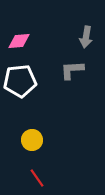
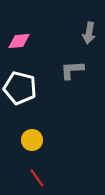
gray arrow: moved 3 px right, 4 px up
white pentagon: moved 7 px down; rotated 20 degrees clockwise
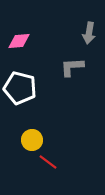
gray L-shape: moved 3 px up
red line: moved 11 px right, 16 px up; rotated 18 degrees counterclockwise
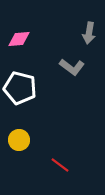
pink diamond: moved 2 px up
gray L-shape: rotated 140 degrees counterclockwise
yellow circle: moved 13 px left
red line: moved 12 px right, 3 px down
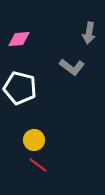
yellow circle: moved 15 px right
red line: moved 22 px left
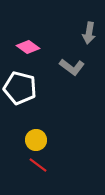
pink diamond: moved 9 px right, 8 px down; rotated 40 degrees clockwise
yellow circle: moved 2 px right
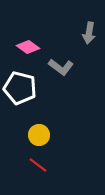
gray L-shape: moved 11 px left
yellow circle: moved 3 px right, 5 px up
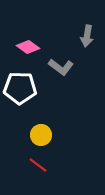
gray arrow: moved 2 px left, 3 px down
white pentagon: rotated 12 degrees counterclockwise
yellow circle: moved 2 px right
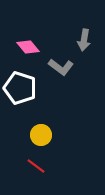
gray arrow: moved 3 px left, 4 px down
pink diamond: rotated 15 degrees clockwise
white pentagon: rotated 16 degrees clockwise
red line: moved 2 px left, 1 px down
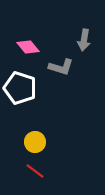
gray L-shape: rotated 20 degrees counterclockwise
yellow circle: moved 6 px left, 7 px down
red line: moved 1 px left, 5 px down
